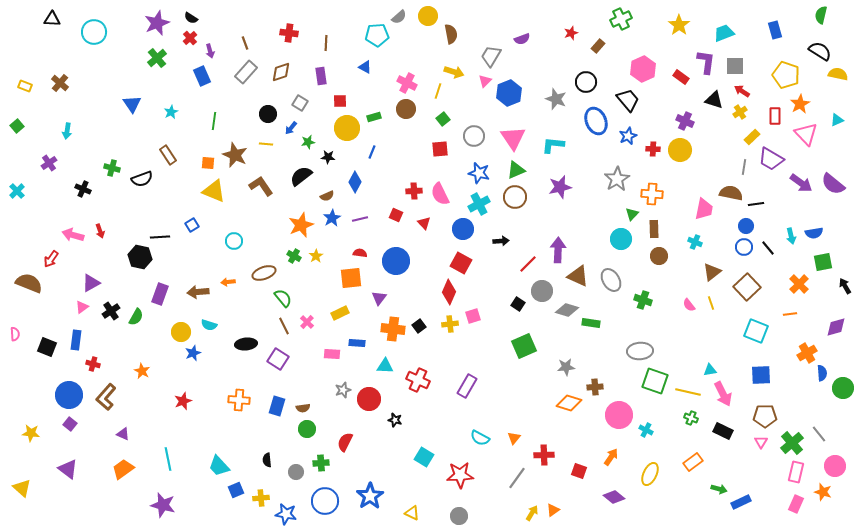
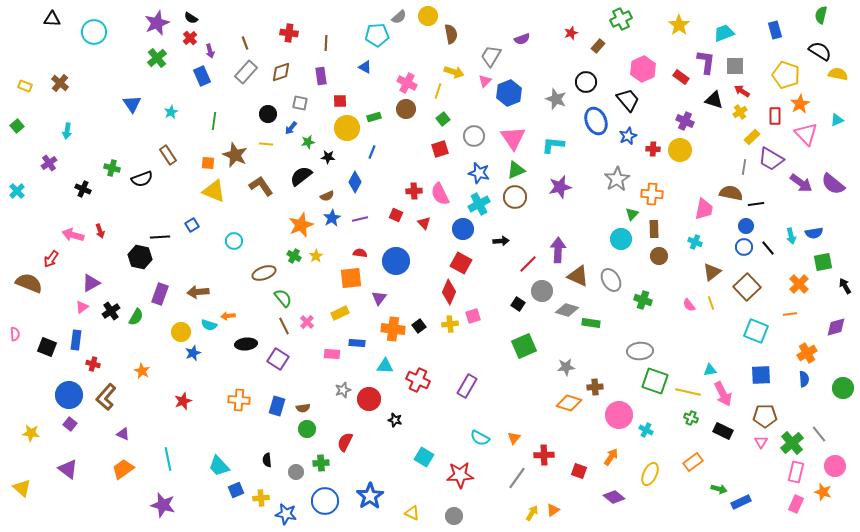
gray square at (300, 103): rotated 21 degrees counterclockwise
red square at (440, 149): rotated 12 degrees counterclockwise
orange arrow at (228, 282): moved 34 px down
blue semicircle at (822, 373): moved 18 px left, 6 px down
gray circle at (459, 516): moved 5 px left
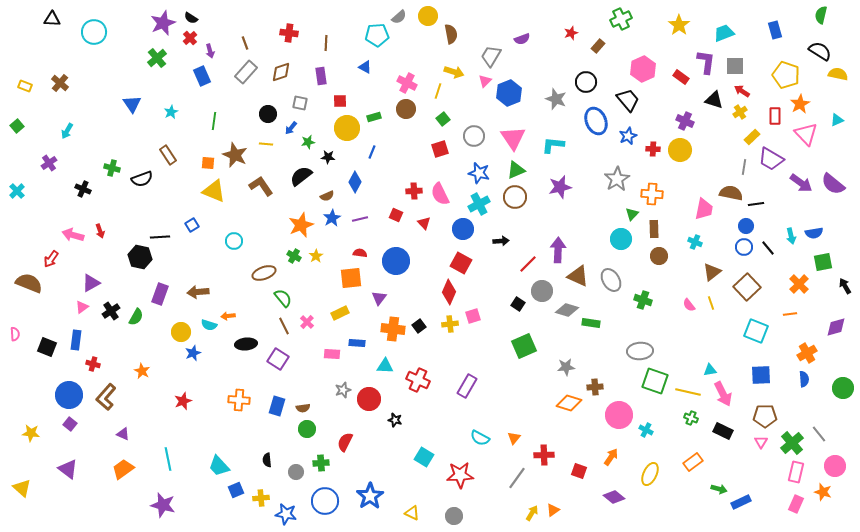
purple star at (157, 23): moved 6 px right
cyan arrow at (67, 131): rotated 21 degrees clockwise
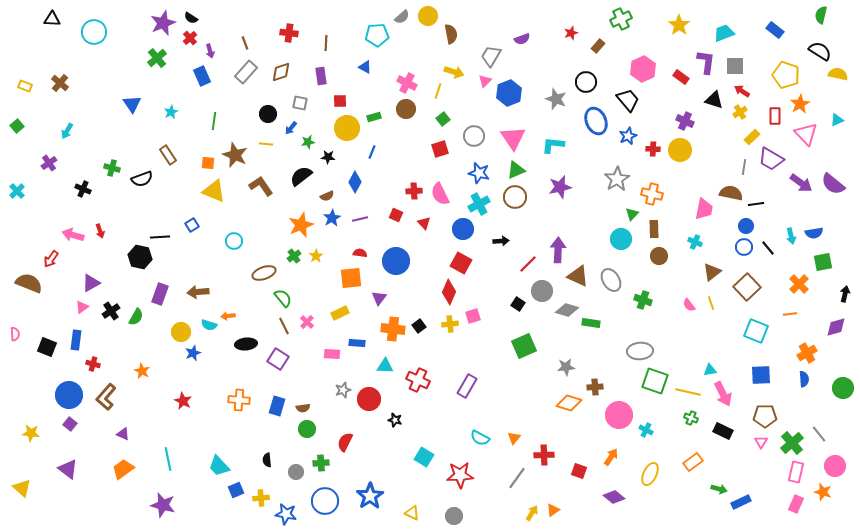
gray semicircle at (399, 17): moved 3 px right
blue rectangle at (775, 30): rotated 36 degrees counterclockwise
orange cross at (652, 194): rotated 10 degrees clockwise
green cross at (294, 256): rotated 24 degrees clockwise
black arrow at (845, 286): moved 8 px down; rotated 42 degrees clockwise
red star at (183, 401): rotated 24 degrees counterclockwise
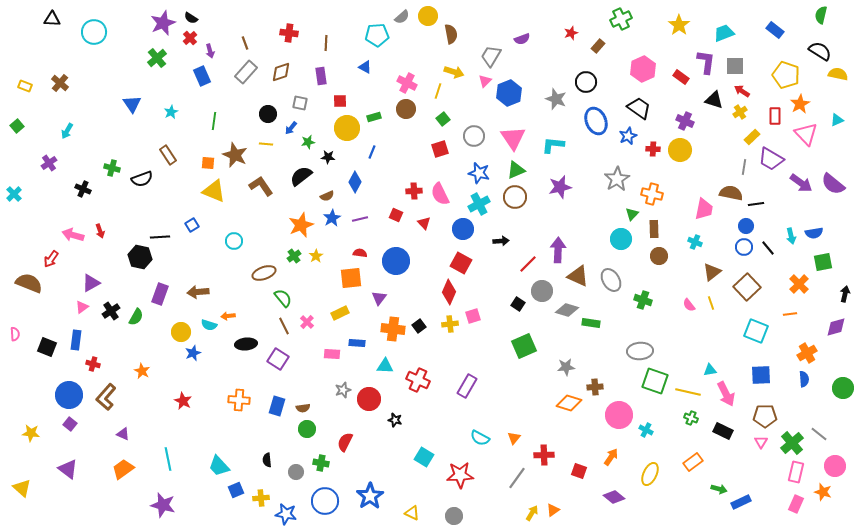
black trapezoid at (628, 100): moved 11 px right, 8 px down; rotated 15 degrees counterclockwise
cyan cross at (17, 191): moved 3 px left, 3 px down
pink arrow at (723, 394): moved 3 px right
gray line at (819, 434): rotated 12 degrees counterclockwise
green cross at (321, 463): rotated 14 degrees clockwise
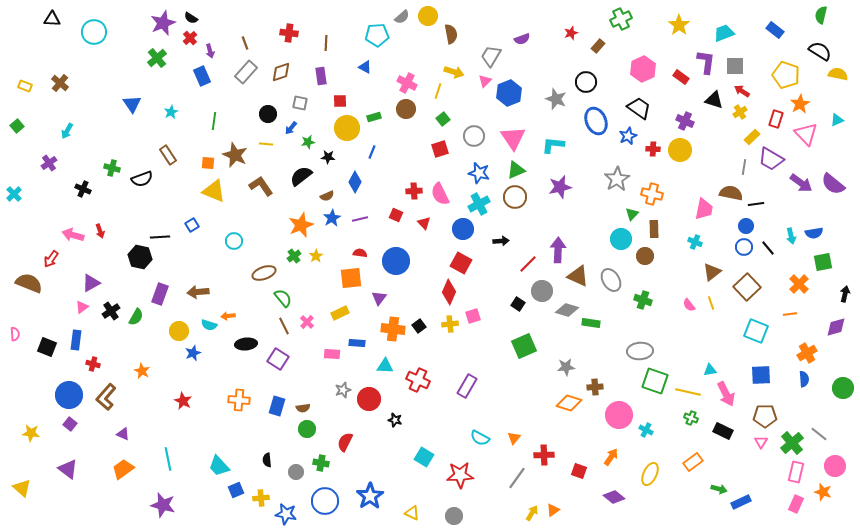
red rectangle at (775, 116): moved 1 px right, 3 px down; rotated 18 degrees clockwise
brown circle at (659, 256): moved 14 px left
yellow circle at (181, 332): moved 2 px left, 1 px up
